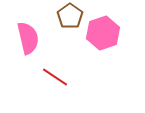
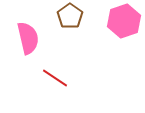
pink hexagon: moved 21 px right, 12 px up
red line: moved 1 px down
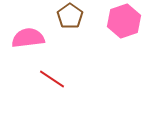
pink semicircle: rotated 84 degrees counterclockwise
red line: moved 3 px left, 1 px down
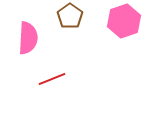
pink semicircle: rotated 100 degrees clockwise
red line: rotated 56 degrees counterclockwise
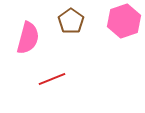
brown pentagon: moved 1 px right, 5 px down
pink semicircle: rotated 12 degrees clockwise
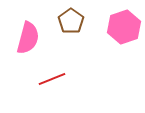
pink hexagon: moved 6 px down
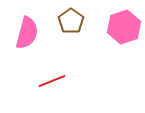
pink semicircle: moved 1 px left, 5 px up
red line: moved 2 px down
